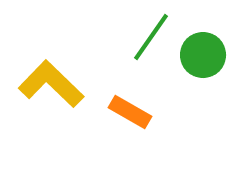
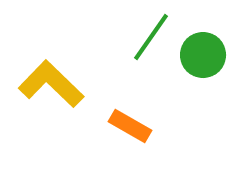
orange rectangle: moved 14 px down
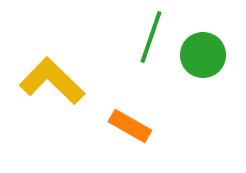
green line: rotated 16 degrees counterclockwise
yellow L-shape: moved 1 px right, 3 px up
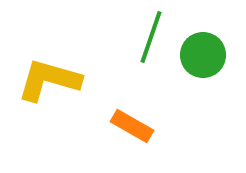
yellow L-shape: moved 3 px left, 1 px up; rotated 28 degrees counterclockwise
orange rectangle: moved 2 px right
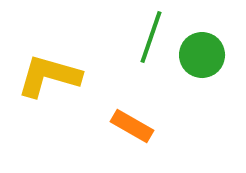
green circle: moved 1 px left
yellow L-shape: moved 4 px up
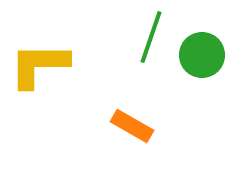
yellow L-shape: moved 10 px left, 11 px up; rotated 16 degrees counterclockwise
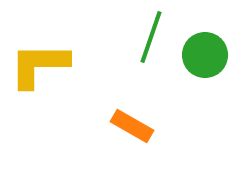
green circle: moved 3 px right
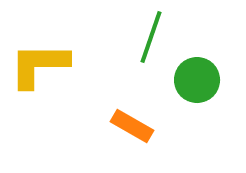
green circle: moved 8 px left, 25 px down
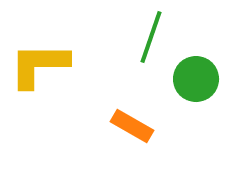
green circle: moved 1 px left, 1 px up
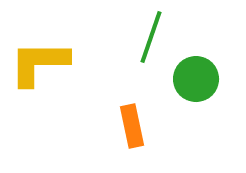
yellow L-shape: moved 2 px up
orange rectangle: rotated 48 degrees clockwise
